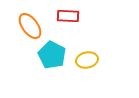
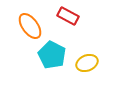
red rectangle: rotated 25 degrees clockwise
yellow ellipse: moved 3 px down; rotated 10 degrees counterclockwise
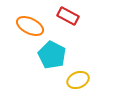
orange ellipse: rotated 28 degrees counterclockwise
yellow ellipse: moved 9 px left, 17 px down
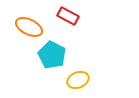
orange ellipse: moved 1 px left, 1 px down
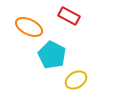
red rectangle: moved 1 px right
yellow ellipse: moved 2 px left; rotated 10 degrees counterclockwise
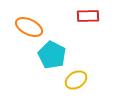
red rectangle: moved 19 px right; rotated 30 degrees counterclockwise
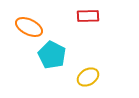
yellow ellipse: moved 12 px right, 3 px up
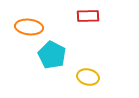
orange ellipse: rotated 20 degrees counterclockwise
yellow ellipse: rotated 45 degrees clockwise
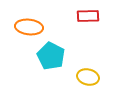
cyan pentagon: moved 1 px left, 1 px down
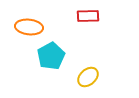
cyan pentagon: rotated 16 degrees clockwise
yellow ellipse: rotated 55 degrees counterclockwise
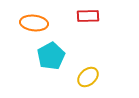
orange ellipse: moved 5 px right, 4 px up
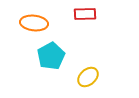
red rectangle: moved 3 px left, 2 px up
